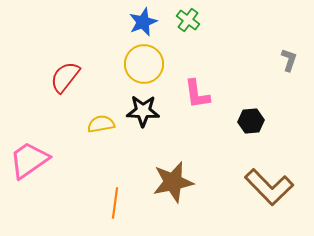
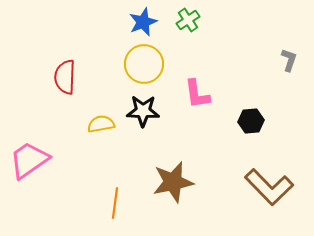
green cross: rotated 20 degrees clockwise
red semicircle: rotated 36 degrees counterclockwise
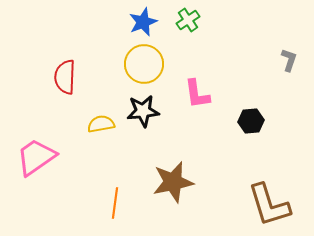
black star: rotated 8 degrees counterclockwise
pink trapezoid: moved 7 px right, 3 px up
brown L-shape: moved 18 px down; rotated 27 degrees clockwise
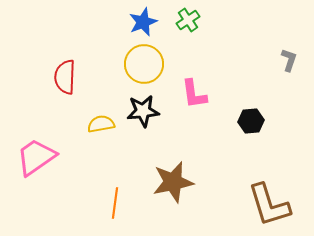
pink L-shape: moved 3 px left
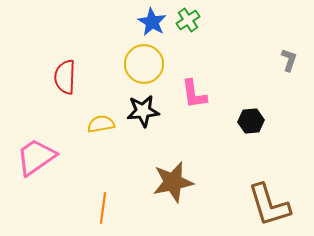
blue star: moved 9 px right; rotated 20 degrees counterclockwise
orange line: moved 12 px left, 5 px down
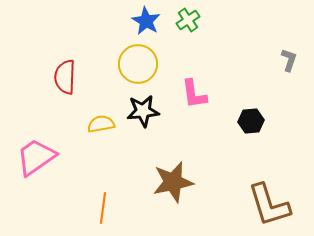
blue star: moved 6 px left, 1 px up
yellow circle: moved 6 px left
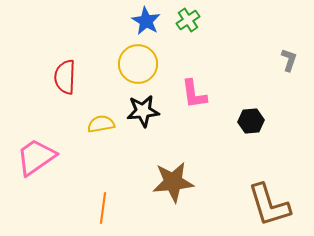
brown star: rotated 6 degrees clockwise
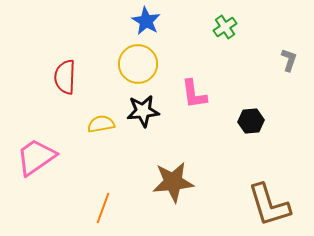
green cross: moved 37 px right, 7 px down
orange line: rotated 12 degrees clockwise
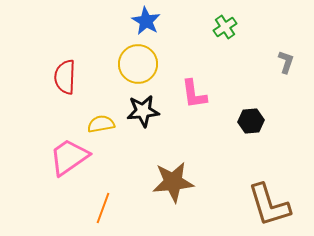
gray L-shape: moved 3 px left, 2 px down
pink trapezoid: moved 33 px right
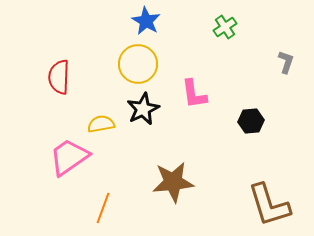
red semicircle: moved 6 px left
black star: moved 2 px up; rotated 20 degrees counterclockwise
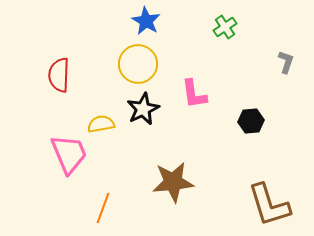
red semicircle: moved 2 px up
pink trapezoid: moved 3 px up; rotated 102 degrees clockwise
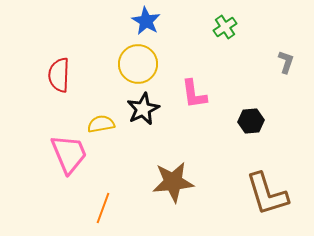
brown L-shape: moved 2 px left, 11 px up
